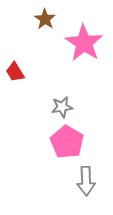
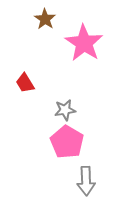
red trapezoid: moved 10 px right, 11 px down
gray star: moved 3 px right, 3 px down
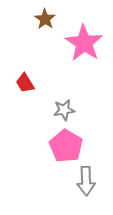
gray star: moved 1 px left
pink pentagon: moved 1 px left, 4 px down
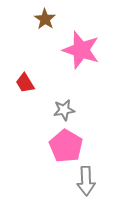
pink star: moved 3 px left, 7 px down; rotated 15 degrees counterclockwise
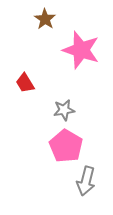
gray arrow: rotated 16 degrees clockwise
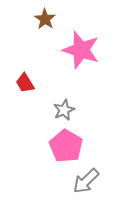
gray star: rotated 15 degrees counterclockwise
gray arrow: rotated 32 degrees clockwise
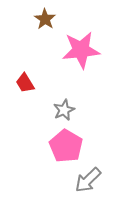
pink star: rotated 24 degrees counterclockwise
gray arrow: moved 2 px right, 1 px up
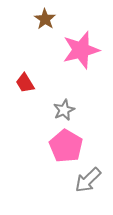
pink star: rotated 9 degrees counterclockwise
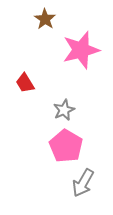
gray arrow: moved 5 px left, 3 px down; rotated 16 degrees counterclockwise
